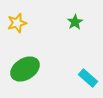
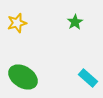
green ellipse: moved 2 px left, 8 px down; rotated 64 degrees clockwise
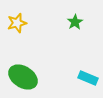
cyan rectangle: rotated 18 degrees counterclockwise
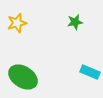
green star: rotated 21 degrees clockwise
cyan rectangle: moved 2 px right, 6 px up
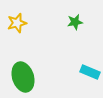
green ellipse: rotated 40 degrees clockwise
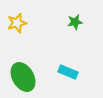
cyan rectangle: moved 22 px left
green ellipse: rotated 12 degrees counterclockwise
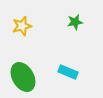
yellow star: moved 5 px right, 3 px down
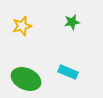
green star: moved 3 px left
green ellipse: moved 3 px right, 2 px down; rotated 36 degrees counterclockwise
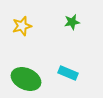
cyan rectangle: moved 1 px down
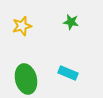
green star: moved 1 px left; rotated 21 degrees clockwise
green ellipse: rotated 52 degrees clockwise
